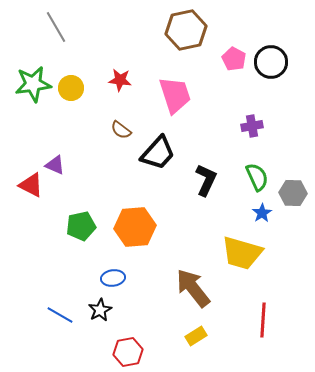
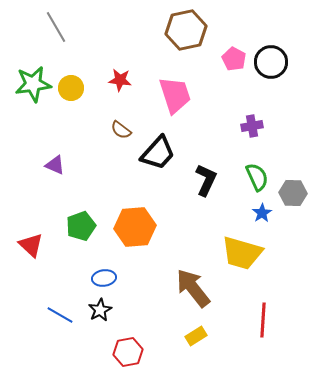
red triangle: moved 60 px down; rotated 16 degrees clockwise
green pentagon: rotated 8 degrees counterclockwise
blue ellipse: moved 9 px left
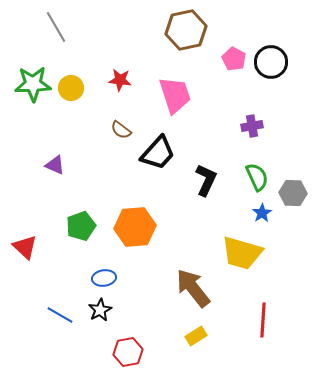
green star: rotated 6 degrees clockwise
red triangle: moved 6 px left, 2 px down
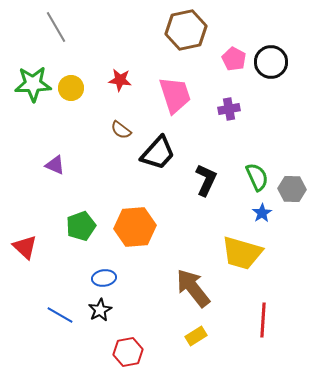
purple cross: moved 23 px left, 17 px up
gray hexagon: moved 1 px left, 4 px up
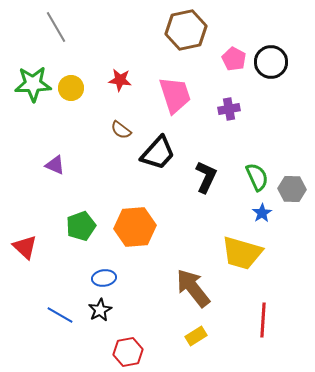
black L-shape: moved 3 px up
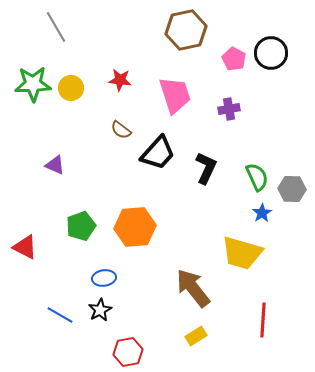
black circle: moved 9 px up
black L-shape: moved 9 px up
red triangle: rotated 16 degrees counterclockwise
